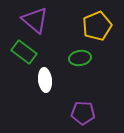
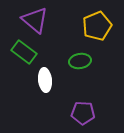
green ellipse: moved 3 px down
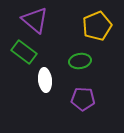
purple pentagon: moved 14 px up
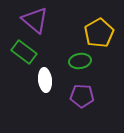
yellow pentagon: moved 2 px right, 7 px down; rotated 8 degrees counterclockwise
purple pentagon: moved 1 px left, 3 px up
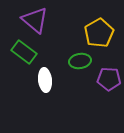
purple pentagon: moved 27 px right, 17 px up
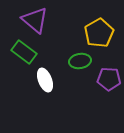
white ellipse: rotated 15 degrees counterclockwise
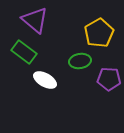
white ellipse: rotated 40 degrees counterclockwise
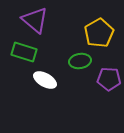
green rectangle: rotated 20 degrees counterclockwise
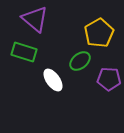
purple triangle: moved 1 px up
green ellipse: rotated 30 degrees counterclockwise
white ellipse: moved 8 px right; rotated 25 degrees clockwise
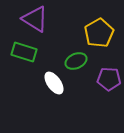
purple triangle: rotated 8 degrees counterclockwise
green ellipse: moved 4 px left; rotated 15 degrees clockwise
white ellipse: moved 1 px right, 3 px down
